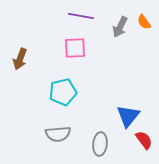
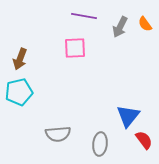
purple line: moved 3 px right
orange semicircle: moved 1 px right, 2 px down
cyan pentagon: moved 44 px left
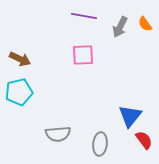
pink square: moved 8 px right, 7 px down
brown arrow: rotated 85 degrees counterclockwise
blue triangle: moved 2 px right
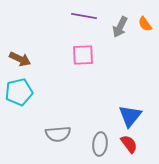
red semicircle: moved 15 px left, 4 px down
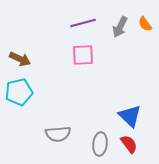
purple line: moved 1 px left, 7 px down; rotated 25 degrees counterclockwise
blue triangle: rotated 25 degrees counterclockwise
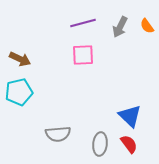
orange semicircle: moved 2 px right, 2 px down
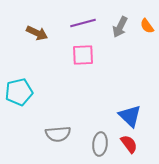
brown arrow: moved 17 px right, 26 px up
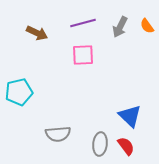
red semicircle: moved 3 px left, 2 px down
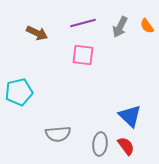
pink square: rotated 10 degrees clockwise
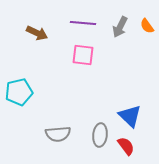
purple line: rotated 20 degrees clockwise
gray ellipse: moved 9 px up
